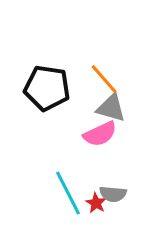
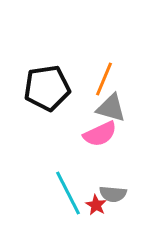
orange line: rotated 64 degrees clockwise
black pentagon: rotated 18 degrees counterclockwise
red star: moved 2 px down
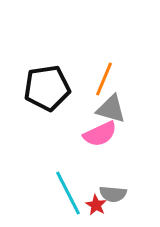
gray triangle: moved 1 px down
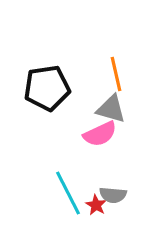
orange line: moved 12 px right, 5 px up; rotated 36 degrees counterclockwise
gray semicircle: moved 1 px down
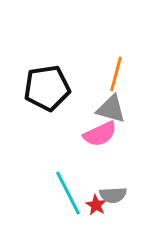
orange line: rotated 28 degrees clockwise
gray semicircle: rotated 8 degrees counterclockwise
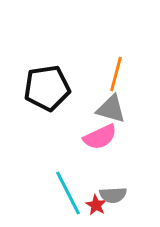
pink semicircle: moved 3 px down
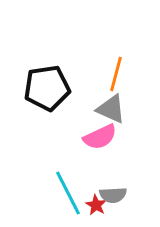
gray triangle: rotated 8 degrees clockwise
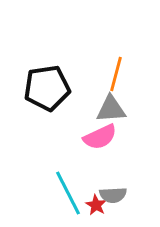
gray triangle: rotated 28 degrees counterclockwise
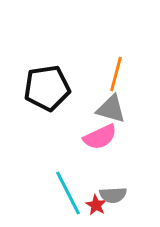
gray triangle: rotated 20 degrees clockwise
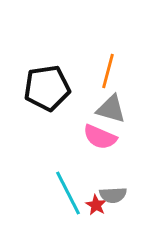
orange line: moved 8 px left, 3 px up
pink semicircle: rotated 48 degrees clockwise
